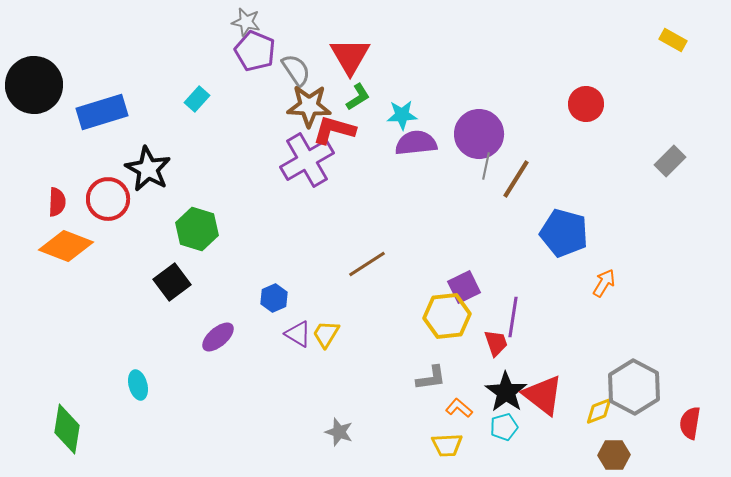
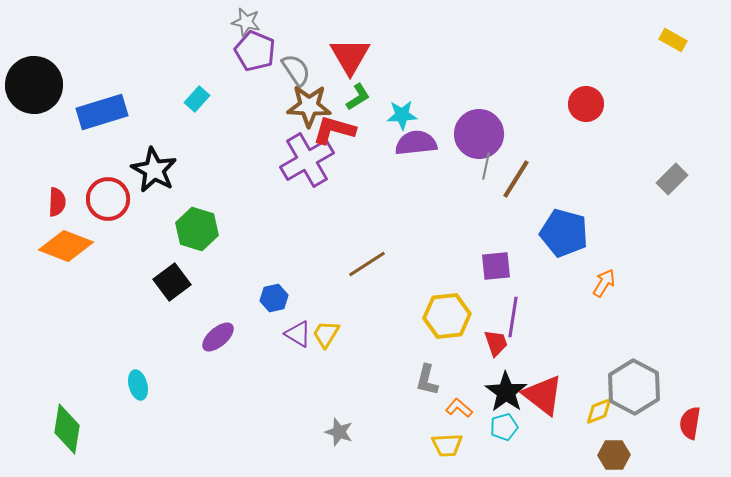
gray rectangle at (670, 161): moved 2 px right, 18 px down
black star at (148, 169): moved 6 px right, 1 px down
purple square at (464, 287): moved 32 px right, 21 px up; rotated 20 degrees clockwise
blue hexagon at (274, 298): rotated 12 degrees clockwise
gray L-shape at (431, 378): moved 4 px left, 2 px down; rotated 112 degrees clockwise
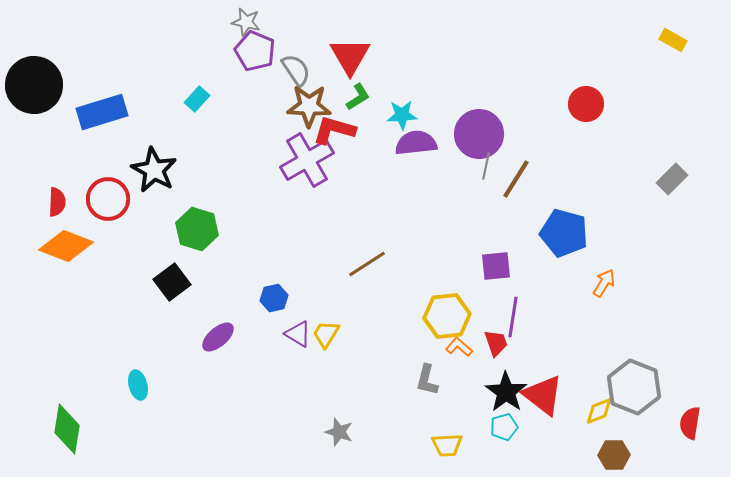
gray hexagon at (634, 387): rotated 6 degrees counterclockwise
orange L-shape at (459, 408): moved 61 px up
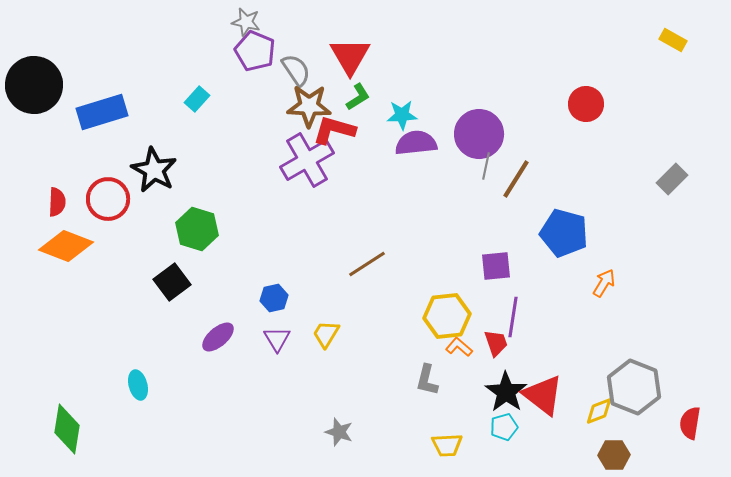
purple triangle at (298, 334): moved 21 px left, 5 px down; rotated 28 degrees clockwise
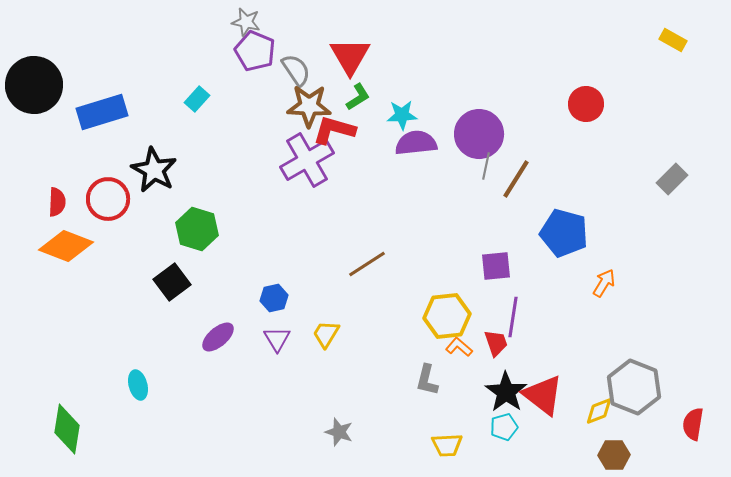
red semicircle at (690, 423): moved 3 px right, 1 px down
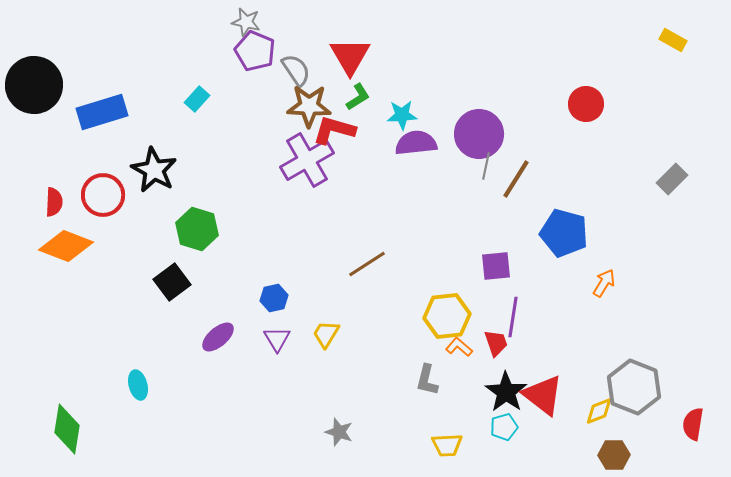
red circle at (108, 199): moved 5 px left, 4 px up
red semicircle at (57, 202): moved 3 px left
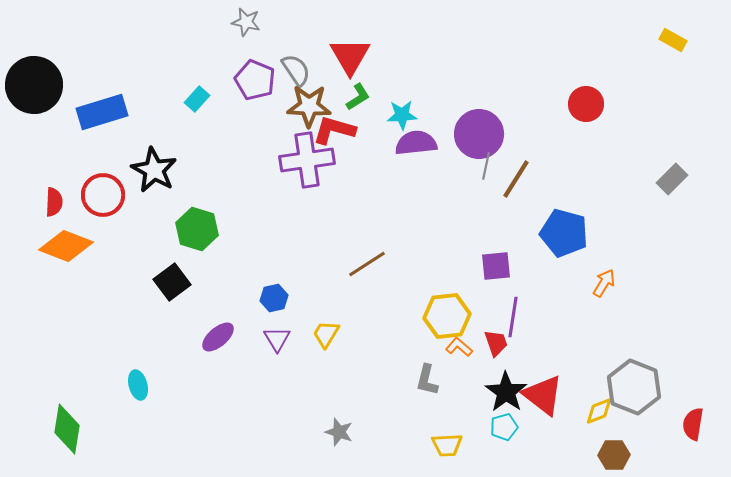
purple pentagon at (255, 51): moved 29 px down
purple cross at (307, 160): rotated 22 degrees clockwise
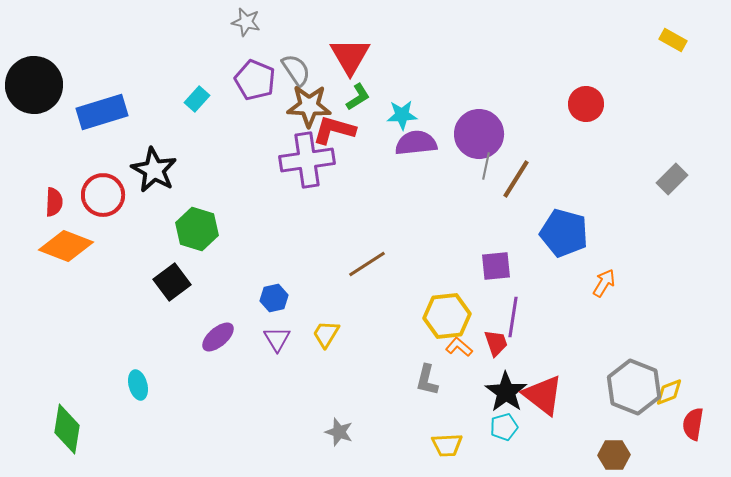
yellow diamond at (599, 411): moved 70 px right, 19 px up
